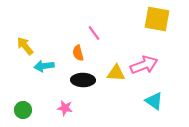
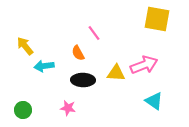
orange semicircle: rotated 14 degrees counterclockwise
pink star: moved 3 px right
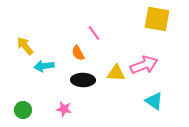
pink star: moved 4 px left, 1 px down
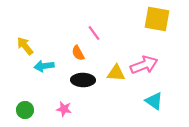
green circle: moved 2 px right
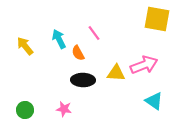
cyan arrow: moved 15 px right, 27 px up; rotated 72 degrees clockwise
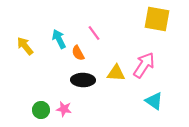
pink arrow: rotated 36 degrees counterclockwise
green circle: moved 16 px right
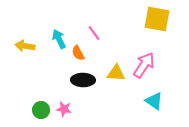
yellow arrow: rotated 42 degrees counterclockwise
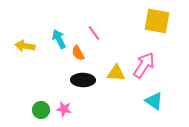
yellow square: moved 2 px down
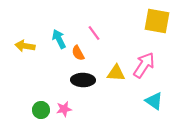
pink star: rotated 21 degrees counterclockwise
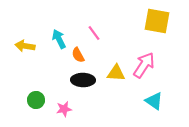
orange semicircle: moved 2 px down
green circle: moved 5 px left, 10 px up
